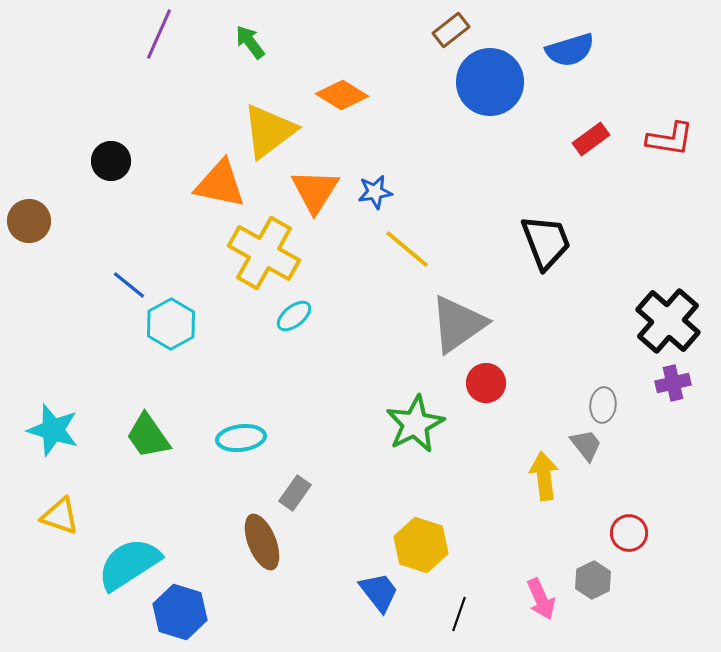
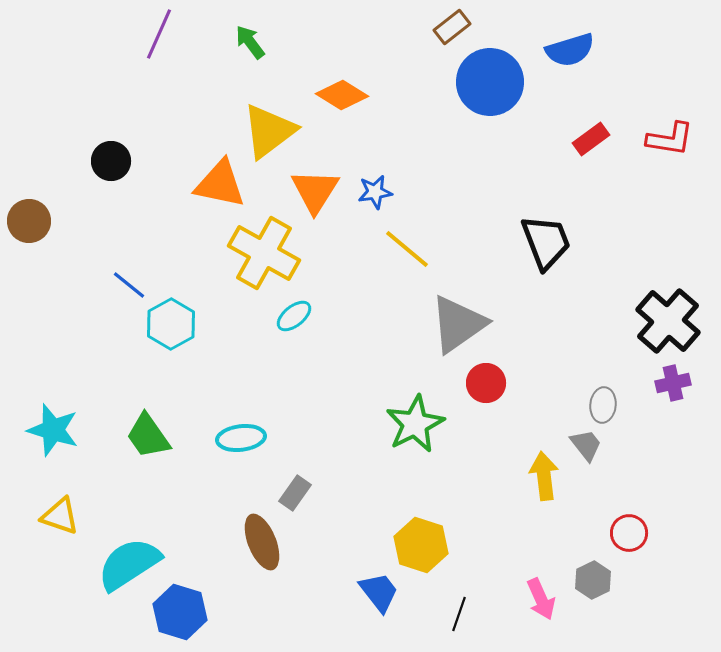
brown rectangle at (451, 30): moved 1 px right, 3 px up
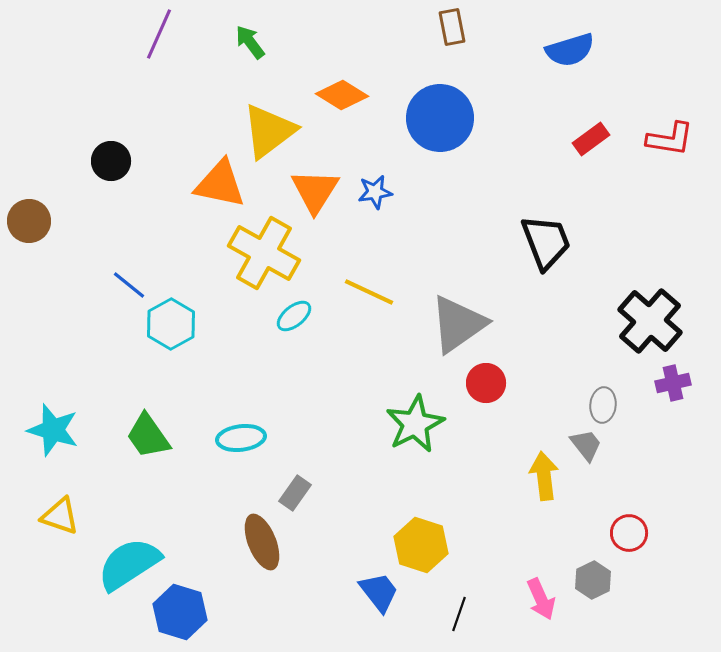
brown rectangle at (452, 27): rotated 63 degrees counterclockwise
blue circle at (490, 82): moved 50 px left, 36 px down
yellow line at (407, 249): moved 38 px left, 43 px down; rotated 15 degrees counterclockwise
black cross at (668, 321): moved 18 px left
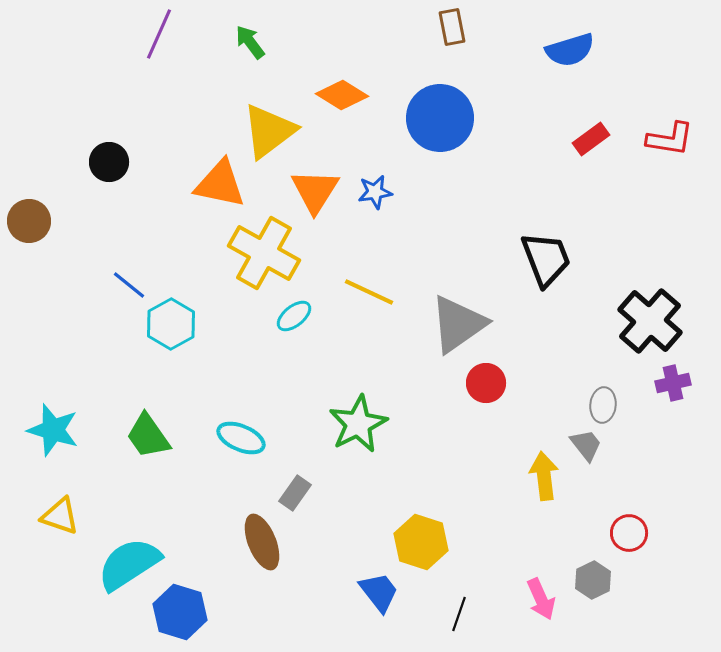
black circle at (111, 161): moved 2 px left, 1 px down
black trapezoid at (546, 242): moved 17 px down
green star at (415, 424): moved 57 px left
cyan ellipse at (241, 438): rotated 30 degrees clockwise
yellow hexagon at (421, 545): moved 3 px up
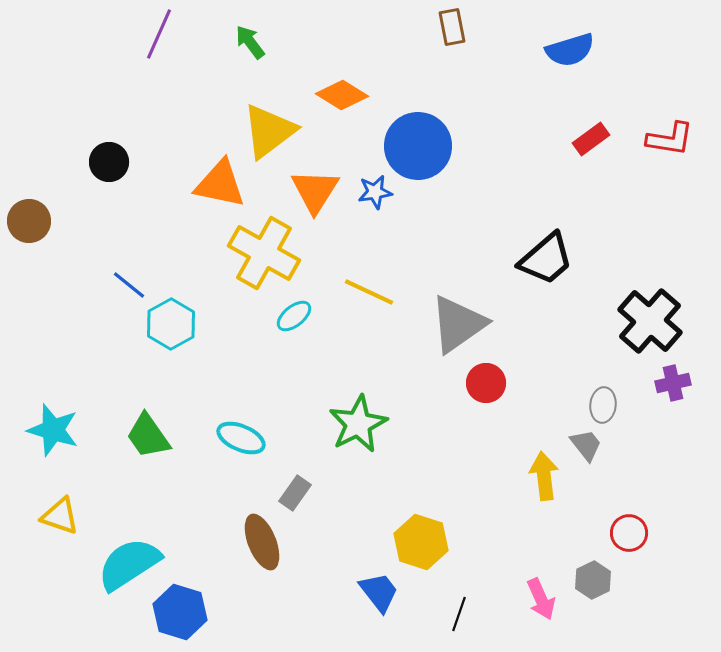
blue circle at (440, 118): moved 22 px left, 28 px down
black trapezoid at (546, 259): rotated 70 degrees clockwise
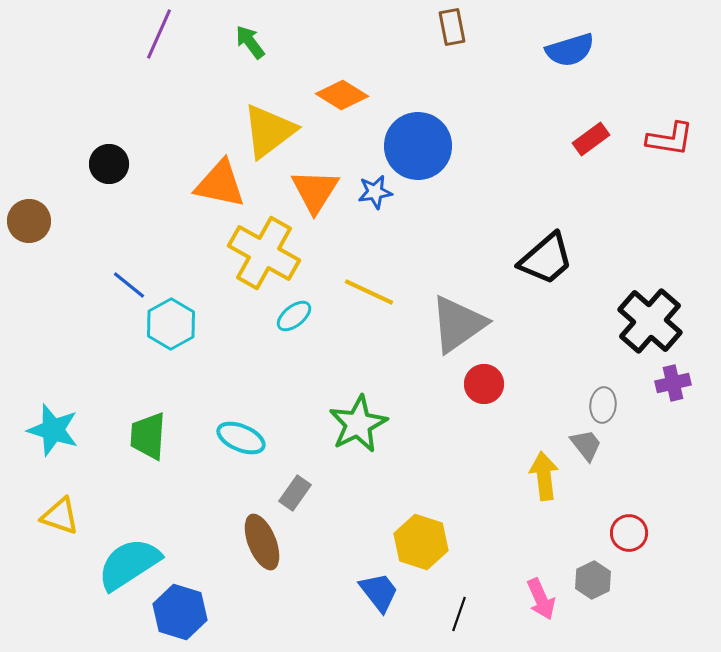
black circle at (109, 162): moved 2 px down
red circle at (486, 383): moved 2 px left, 1 px down
green trapezoid at (148, 436): rotated 39 degrees clockwise
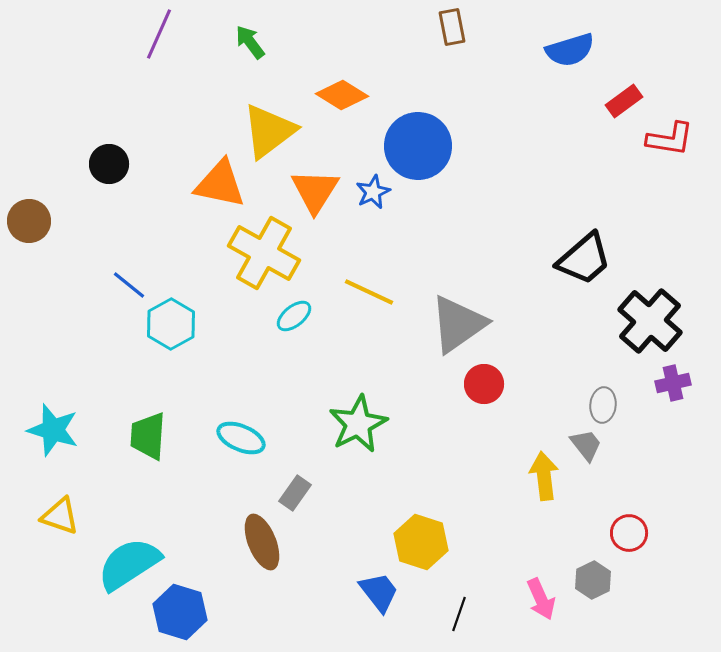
red rectangle at (591, 139): moved 33 px right, 38 px up
blue star at (375, 192): moved 2 px left; rotated 16 degrees counterclockwise
black trapezoid at (546, 259): moved 38 px right
